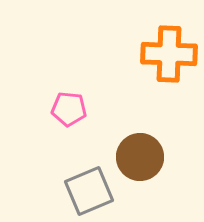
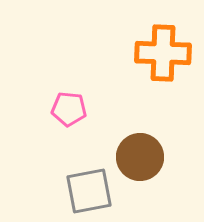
orange cross: moved 6 px left, 1 px up
gray square: rotated 12 degrees clockwise
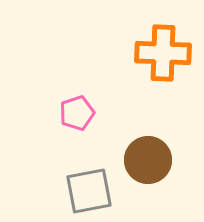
pink pentagon: moved 8 px right, 4 px down; rotated 24 degrees counterclockwise
brown circle: moved 8 px right, 3 px down
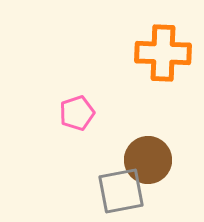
gray square: moved 32 px right
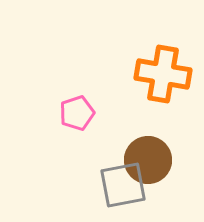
orange cross: moved 21 px down; rotated 8 degrees clockwise
gray square: moved 2 px right, 6 px up
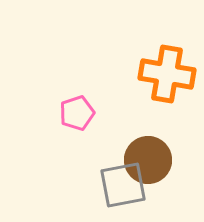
orange cross: moved 4 px right
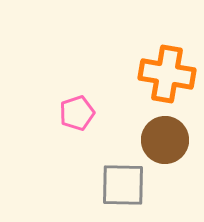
brown circle: moved 17 px right, 20 px up
gray square: rotated 12 degrees clockwise
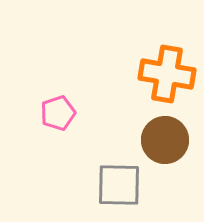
pink pentagon: moved 19 px left
gray square: moved 4 px left
